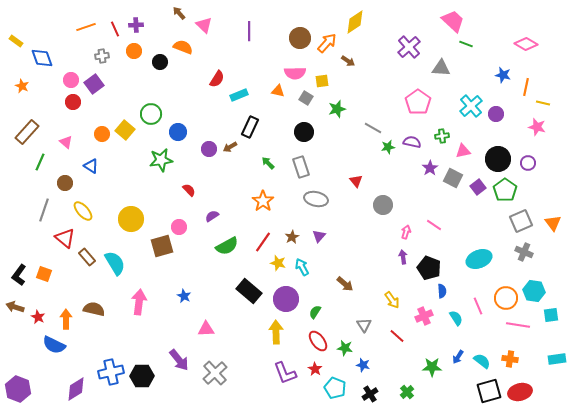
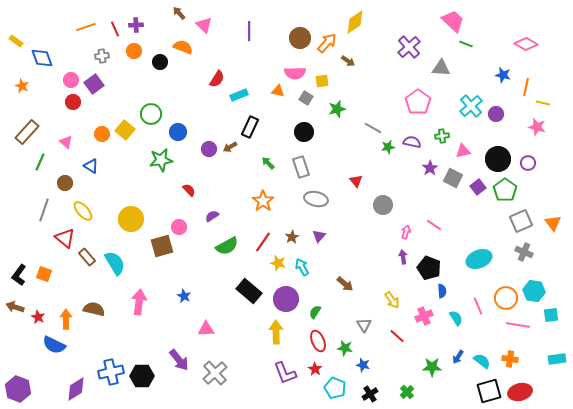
red ellipse at (318, 341): rotated 15 degrees clockwise
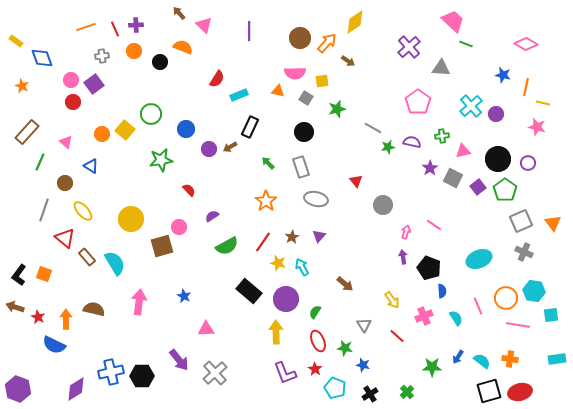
blue circle at (178, 132): moved 8 px right, 3 px up
orange star at (263, 201): moved 3 px right
